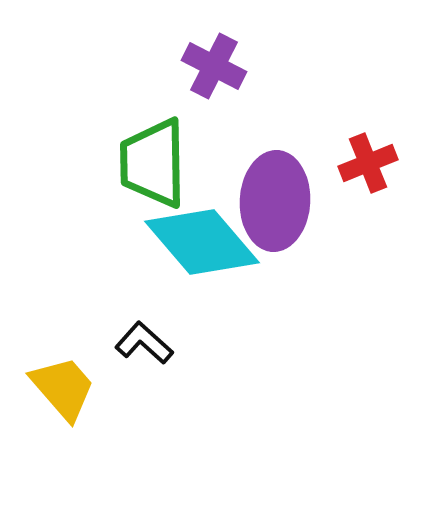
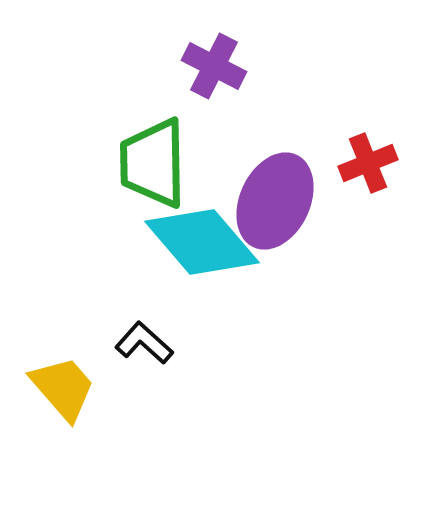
purple ellipse: rotated 22 degrees clockwise
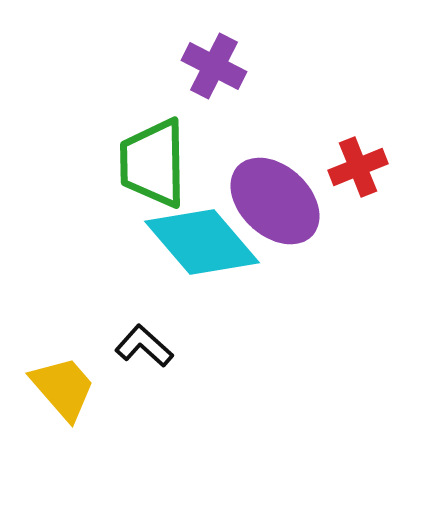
red cross: moved 10 px left, 4 px down
purple ellipse: rotated 72 degrees counterclockwise
black L-shape: moved 3 px down
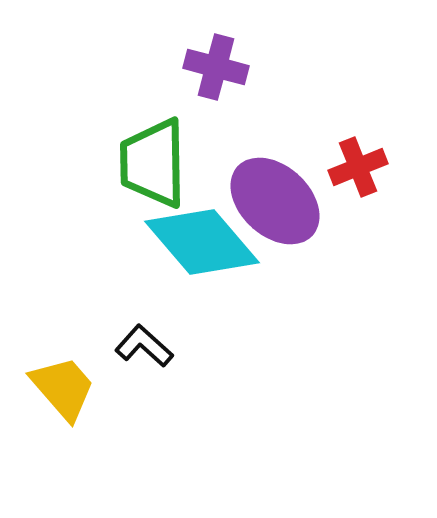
purple cross: moved 2 px right, 1 px down; rotated 12 degrees counterclockwise
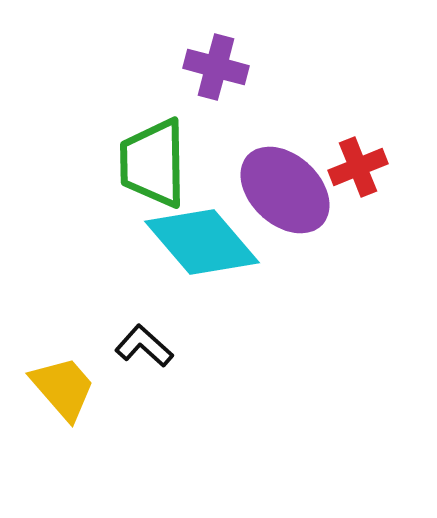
purple ellipse: moved 10 px right, 11 px up
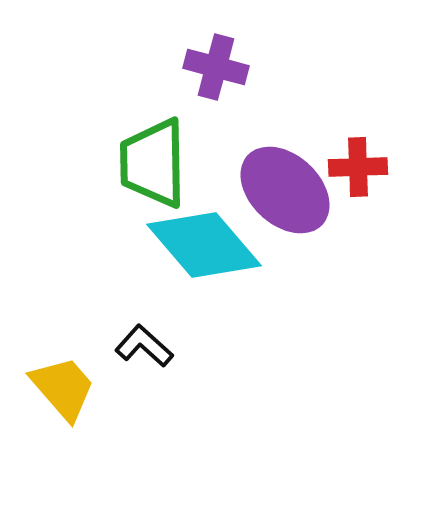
red cross: rotated 20 degrees clockwise
cyan diamond: moved 2 px right, 3 px down
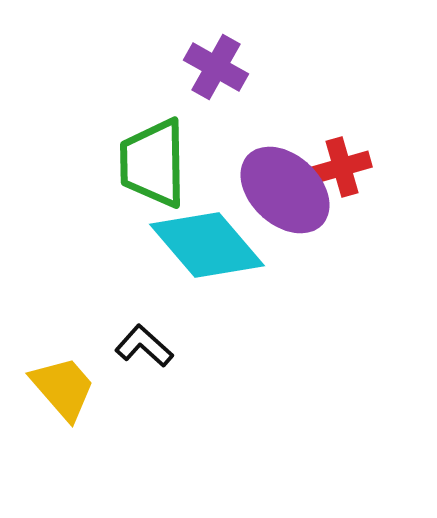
purple cross: rotated 14 degrees clockwise
red cross: moved 16 px left; rotated 14 degrees counterclockwise
cyan diamond: moved 3 px right
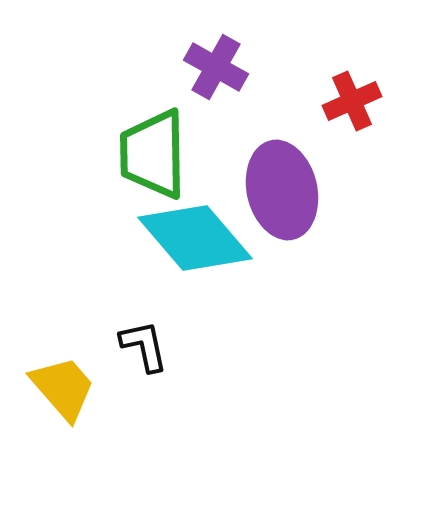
green trapezoid: moved 9 px up
red cross: moved 10 px right, 66 px up; rotated 8 degrees counterclockwise
purple ellipse: moved 3 px left; rotated 34 degrees clockwise
cyan diamond: moved 12 px left, 7 px up
black L-shape: rotated 36 degrees clockwise
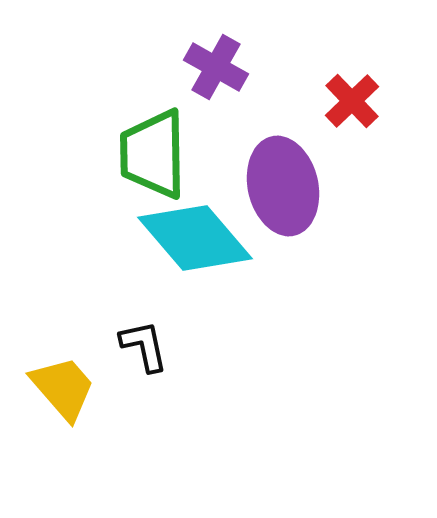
red cross: rotated 20 degrees counterclockwise
purple ellipse: moved 1 px right, 4 px up
